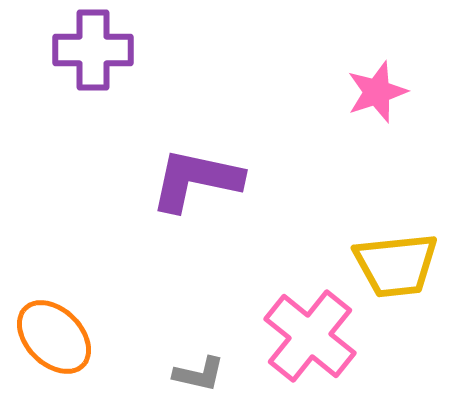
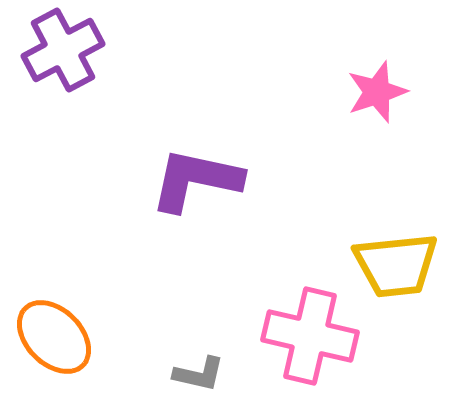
purple cross: moved 30 px left; rotated 28 degrees counterclockwise
pink cross: rotated 26 degrees counterclockwise
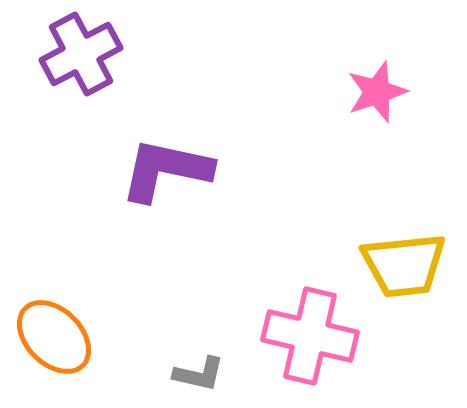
purple cross: moved 18 px right, 4 px down
purple L-shape: moved 30 px left, 10 px up
yellow trapezoid: moved 8 px right
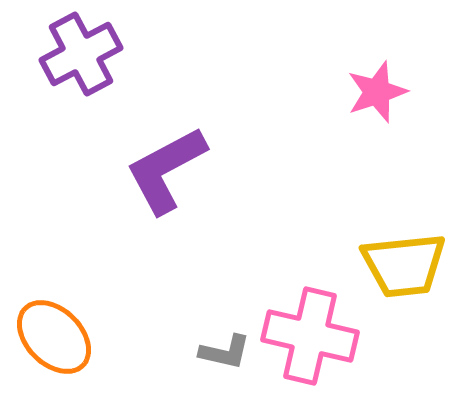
purple L-shape: rotated 40 degrees counterclockwise
gray L-shape: moved 26 px right, 22 px up
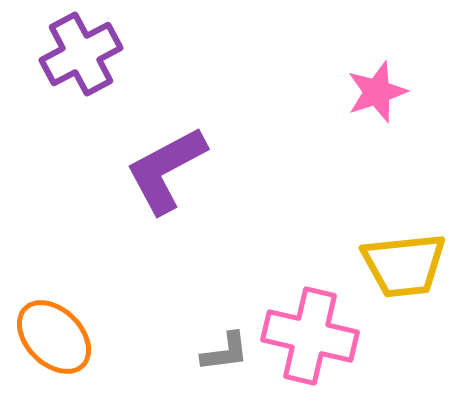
gray L-shape: rotated 20 degrees counterclockwise
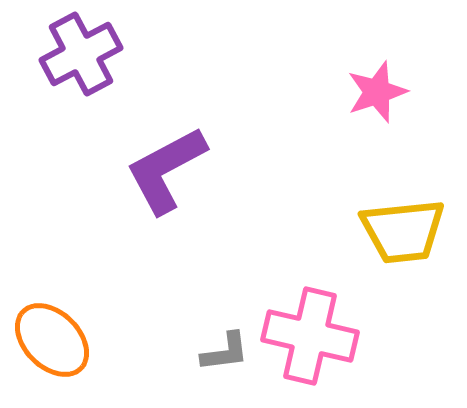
yellow trapezoid: moved 1 px left, 34 px up
orange ellipse: moved 2 px left, 3 px down
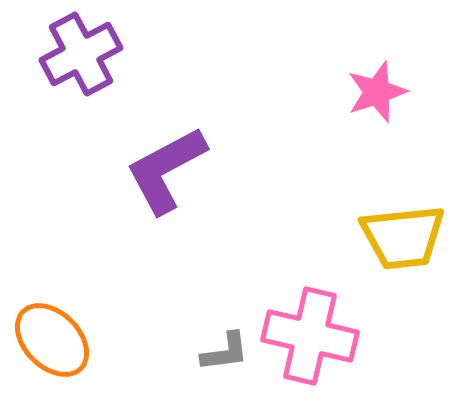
yellow trapezoid: moved 6 px down
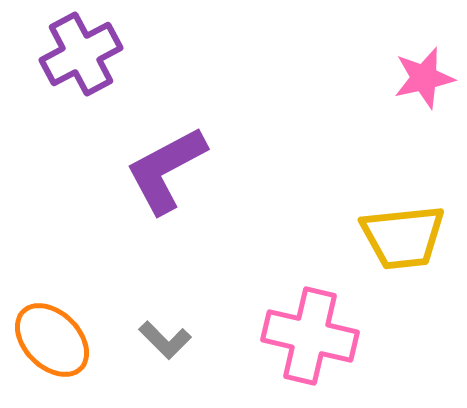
pink star: moved 47 px right, 14 px up; rotated 6 degrees clockwise
gray L-shape: moved 60 px left, 12 px up; rotated 52 degrees clockwise
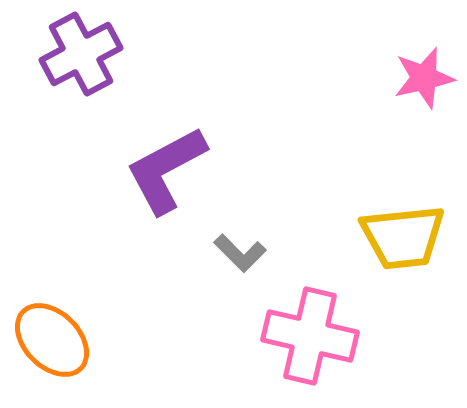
gray L-shape: moved 75 px right, 87 px up
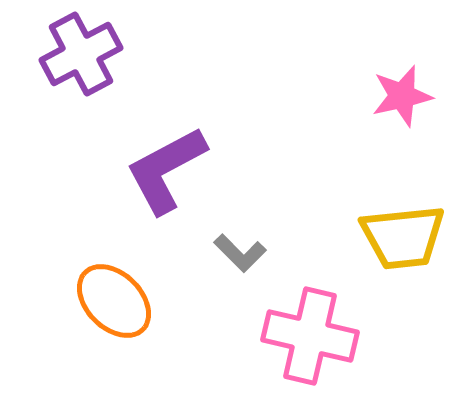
pink star: moved 22 px left, 18 px down
orange ellipse: moved 62 px right, 39 px up
